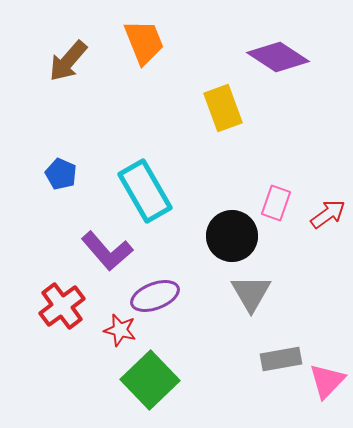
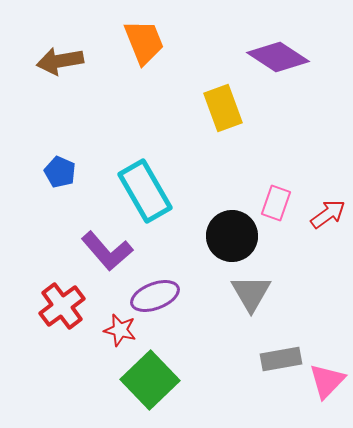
brown arrow: moved 8 px left; rotated 39 degrees clockwise
blue pentagon: moved 1 px left, 2 px up
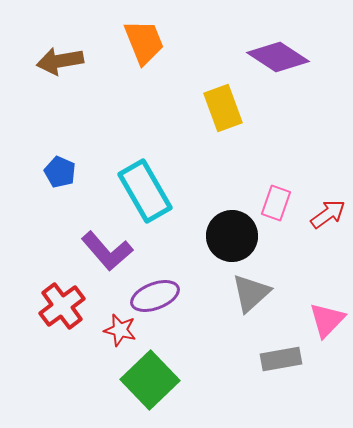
gray triangle: rotated 18 degrees clockwise
pink triangle: moved 61 px up
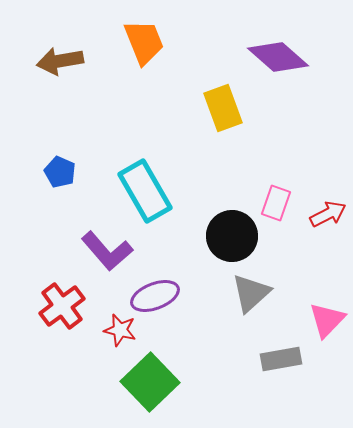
purple diamond: rotated 8 degrees clockwise
red arrow: rotated 9 degrees clockwise
green square: moved 2 px down
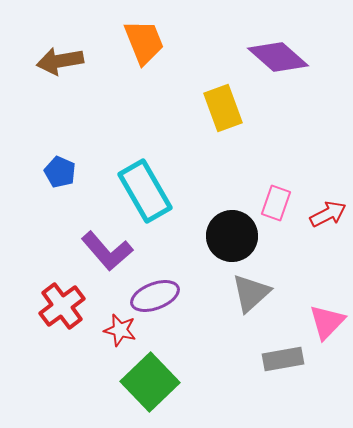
pink triangle: moved 2 px down
gray rectangle: moved 2 px right
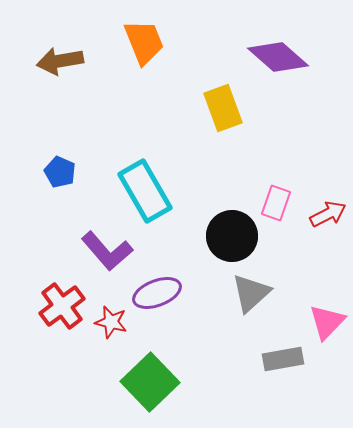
purple ellipse: moved 2 px right, 3 px up
red star: moved 9 px left, 8 px up
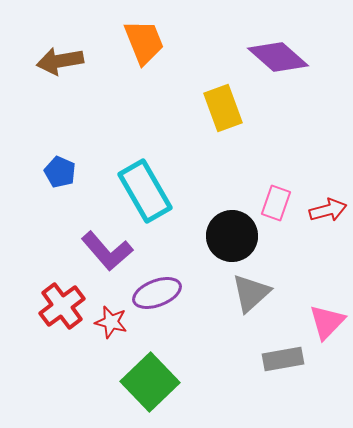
red arrow: moved 4 px up; rotated 12 degrees clockwise
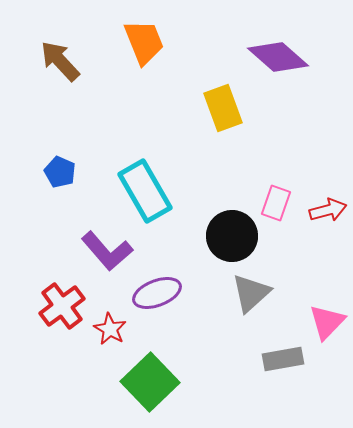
brown arrow: rotated 57 degrees clockwise
red star: moved 1 px left, 7 px down; rotated 16 degrees clockwise
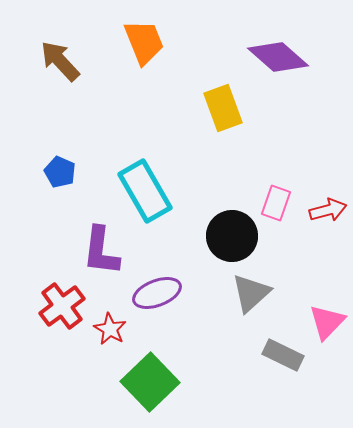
purple L-shape: moved 6 px left; rotated 48 degrees clockwise
gray rectangle: moved 4 px up; rotated 36 degrees clockwise
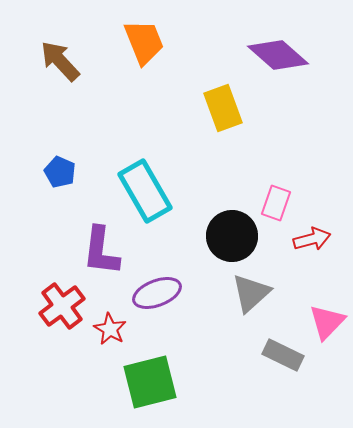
purple diamond: moved 2 px up
red arrow: moved 16 px left, 29 px down
green square: rotated 30 degrees clockwise
